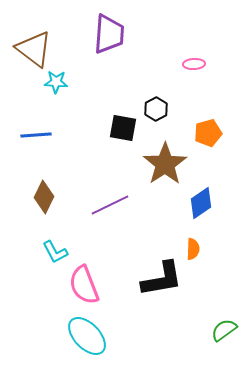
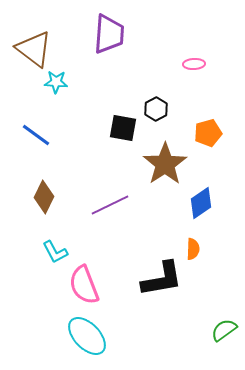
blue line: rotated 40 degrees clockwise
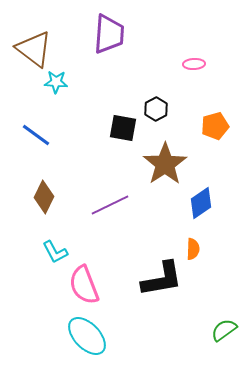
orange pentagon: moved 7 px right, 7 px up
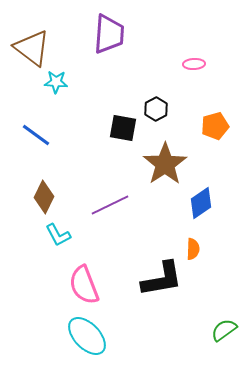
brown triangle: moved 2 px left, 1 px up
cyan L-shape: moved 3 px right, 17 px up
